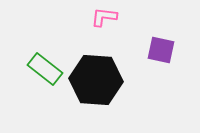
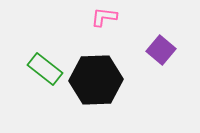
purple square: rotated 28 degrees clockwise
black hexagon: rotated 6 degrees counterclockwise
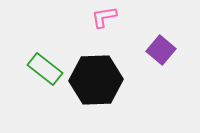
pink L-shape: rotated 16 degrees counterclockwise
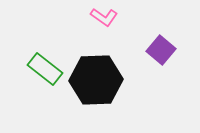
pink L-shape: rotated 136 degrees counterclockwise
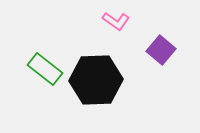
pink L-shape: moved 12 px right, 4 px down
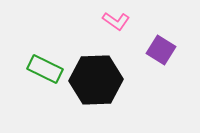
purple square: rotated 8 degrees counterclockwise
green rectangle: rotated 12 degrees counterclockwise
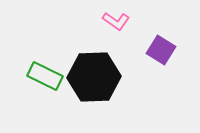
green rectangle: moved 7 px down
black hexagon: moved 2 px left, 3 px up
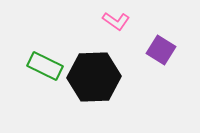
green rectangle: moved 10 px up
